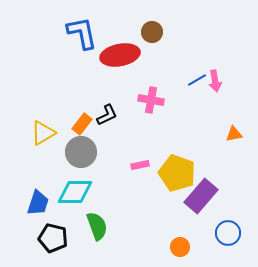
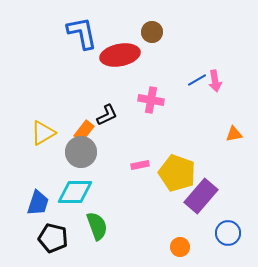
orange rectangle: moved 2 px right, 7 px down
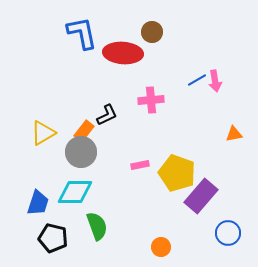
red ellipse: moved 3 px right, 2 px up; rotated 15 degrees clockwise
pink cross: rotated 15 degrees counterclockwise
orange circle: moved 19 px left
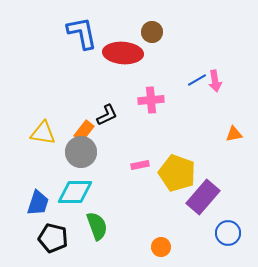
yellow triangle: rotated 40 degrees clockwise
purple rectangle: moved 2 px right, 1 px down
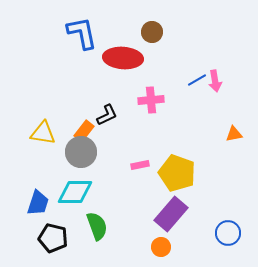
red ellipse: moved 5 px down
purple rectangle: moved 32 px left, 17 px down
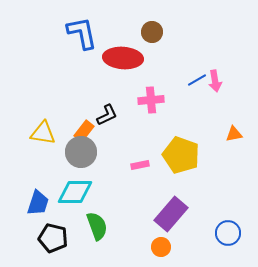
yellow pentagon: moved 4 px right, 18 px up
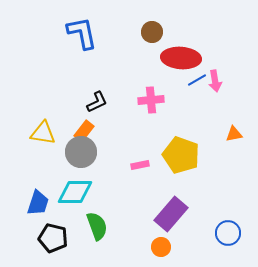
red ellipse: moved 58 px right
black L-shape: moved 10 px left, 13 px up
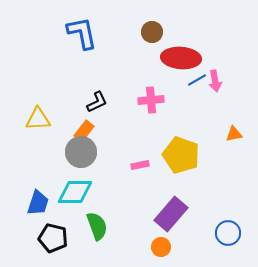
yellow triangle: moved 5 px left, 14 px up; rotated 12 degrees counterclockwise
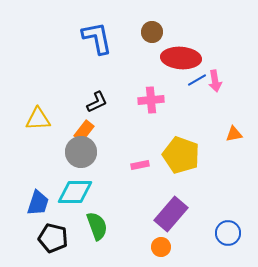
blue L-shape: moved 15 px right, 5 px down
